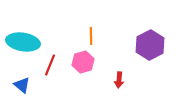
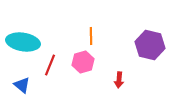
purple hexagon: rotated 20 degrees counterclockwise
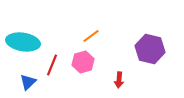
orange line: rotated 54 degrees clockwise
purple hexagon: moved 4 px down
red line: moved 2 px right
blue triangle: moved 6 px right, 3 px up; rotated 36 degrees clockwise
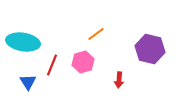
orange line: moved 5 px right, 2 px up
blue triangle: rotated 18 degrees counterclockwise
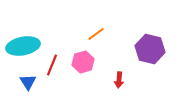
cyan ellipse: moved 4 px down; rotated 20 degrees counterclockwise
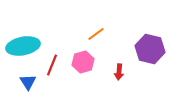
red arrow: moved 8 px up
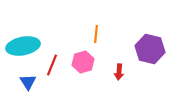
orange line: rotated 48 degrees counterclockwise
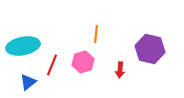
red arrow: moved 1 px right, 2 px up
blue triangle: rotated 24 degrees clockwise
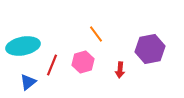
orange line: rotated 42 degrees counterclockwise
purple hexagon: rotated 24 degrees counterclockwise
